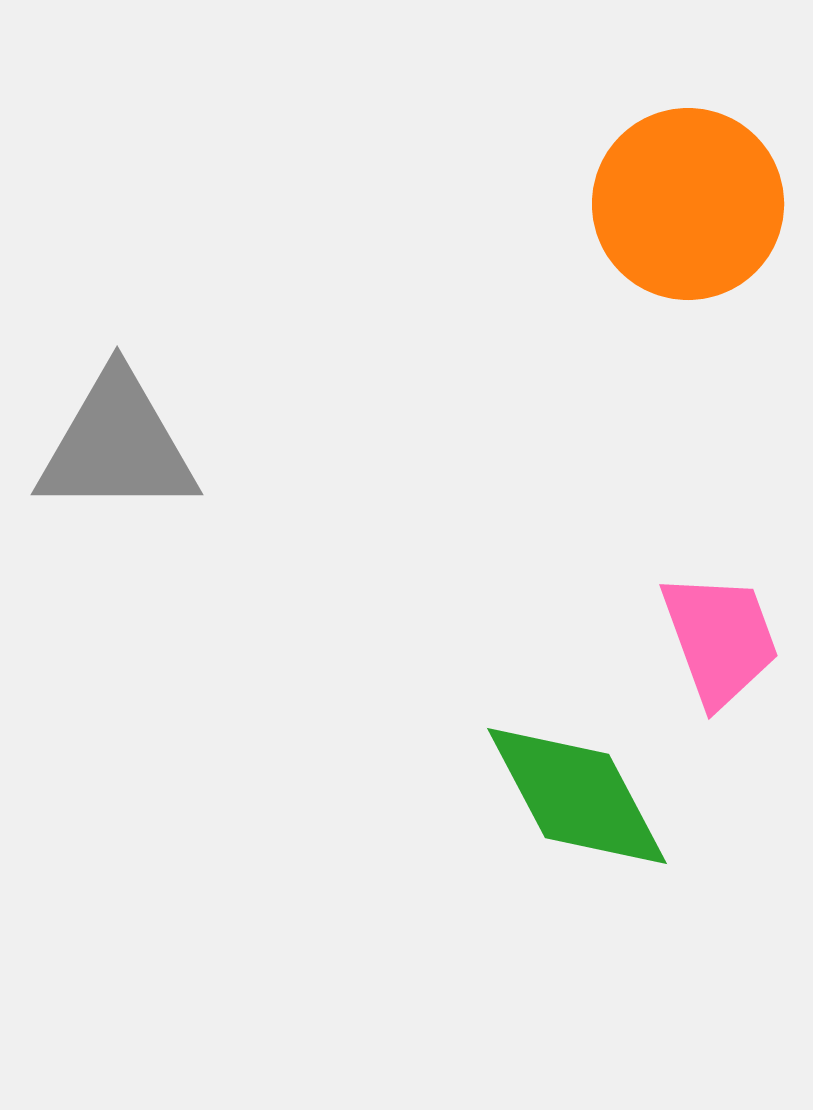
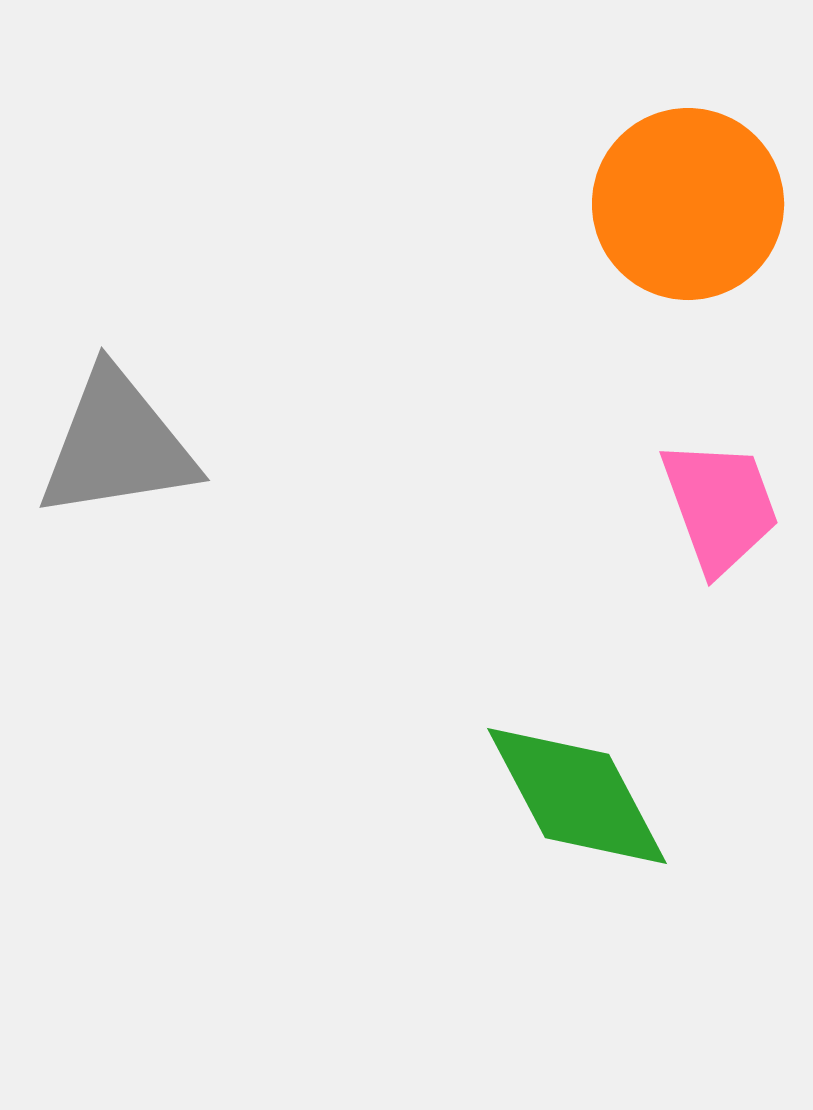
gray triangle: rotated 9 degrees counterclockwise
pink trapezoid: moved 133 px up
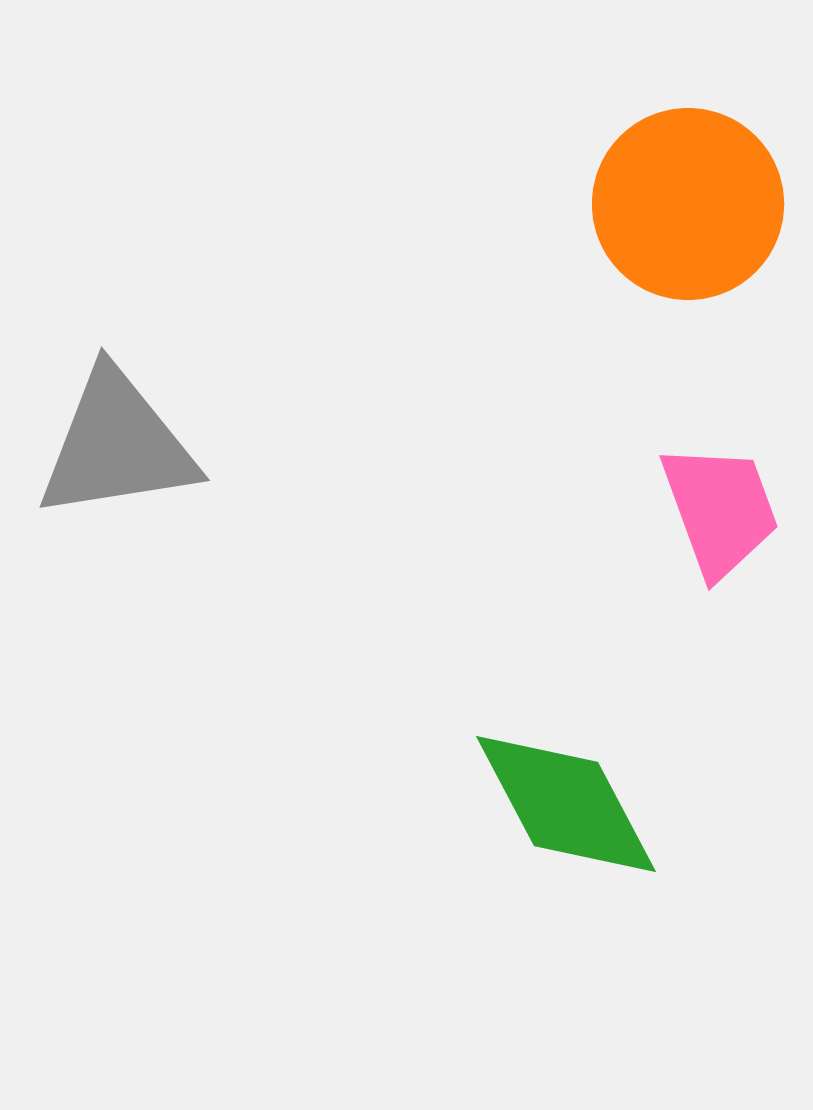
pink trapezoid: moved 4 px down
green diamond: moved 11 px left, 8 px down
